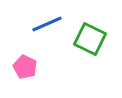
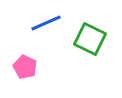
blue line: moved 1 px left, 1 px up
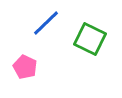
blue line: rotated 20 degrees counterclockwise
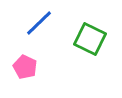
blue line: moved 7 px left
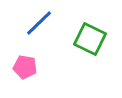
pink pentagon: rotated 15 degrees counterclockwise
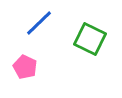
pink pentagon: rotated 15 degrees clockwise
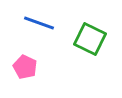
blue line: rotated 64 degrees clockwise
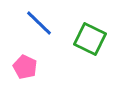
blue line: rotated 24 degrees clockwise
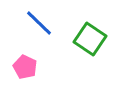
green square: rotated 8 degrees clockwise
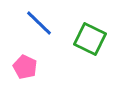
green square: rotated 8 degrees counterclockwise
